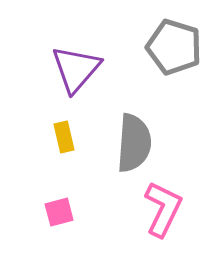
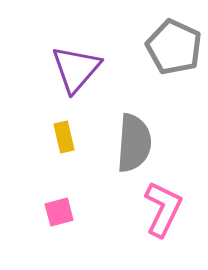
gray pentagon: rotated 8 degrees clockwise
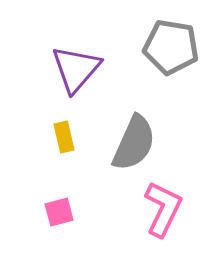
gray pentagon: moved 3 px left; rotated 16 degrees counterclockwise
gray semicircle: rotated 20 degrees clockwise
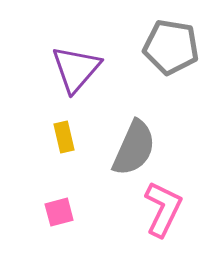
gray semicircle: moved 5 px down
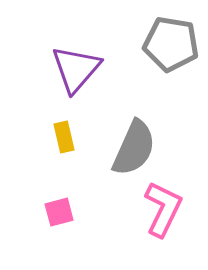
gray pentagon: moved 3 px up
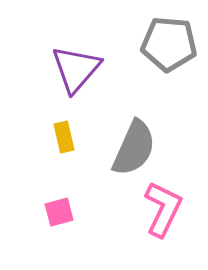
gray pentagon: moved 2 px left; rotated 4 degrees counterclockwise
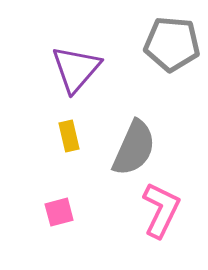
gray pentagon: moved 3 px right
yellow rectangle: moved 5 px right, 1 px up
pink L-shape: moved 2 px left, 1 px down
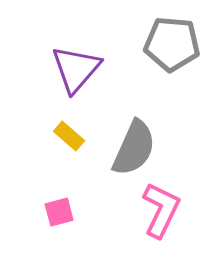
yellow rectangle: rotated 36 degrees counterclockwise
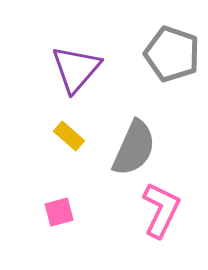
gray pentagon: moved 10 px down; rotated 14 degrees clockwise
